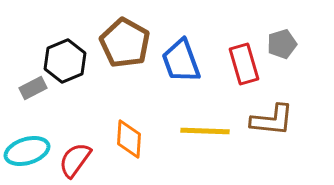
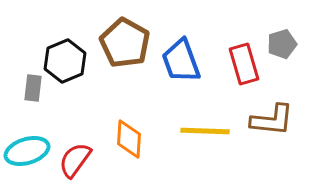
gray rectangle: rotated 56 degrees counterclockwise
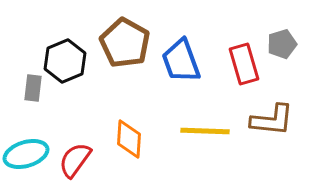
cyan ellipse: moved 1 px left, 3 px down
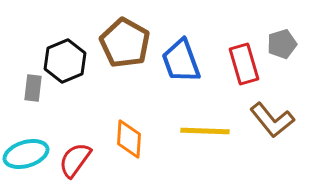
brown L-shape: rotated 45 degrees clockwise
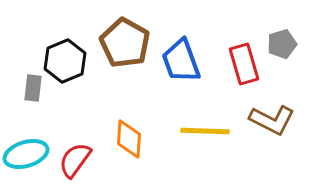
brown L-shape: rotated 24 degrees counterclockwise
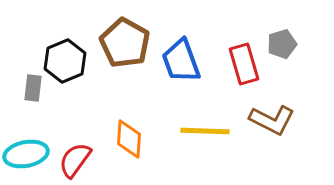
cyan ellipse: rotated 6 degrees clockwise
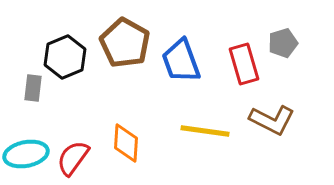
gray pentagon: moved 1 px right, 1 px up
black hexagon: moved 4 px up
yellow line: rotated 6 degrees clockwise
orange diamond: moved 3 px left, 4 px down
red semicircle: moved 2 px left, 2 px up
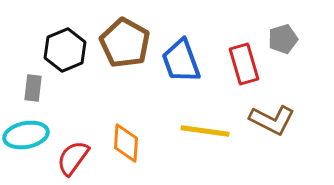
gray pentagon: moved 4 px up
black hexagon: moved 7 px up
cyan ellipse: moved 19 px up
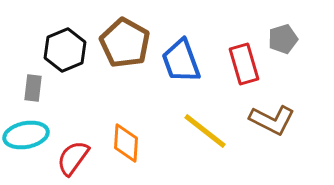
yellow line: rotated 30 degrees clockwise
